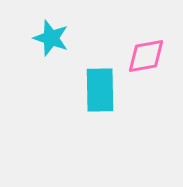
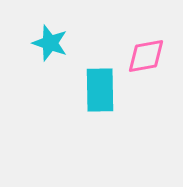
cyan star: moved 1 px left, 5 px down
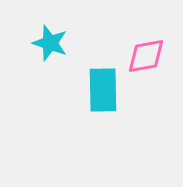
cyan rectangle: moved 3 px right
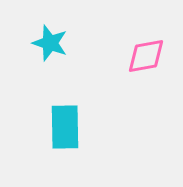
cyan rectangle: moved 38 px left, 37 px down
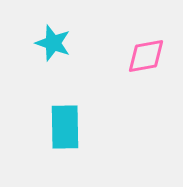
cyan star: moved 3 px right
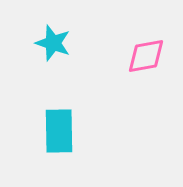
cyan rectangle: moved 6 px left, 4 px down
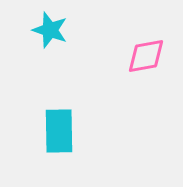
cyan star: moved 3 px left, 13 px up
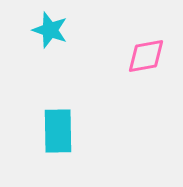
cyan rectangle: moved 1 px left
